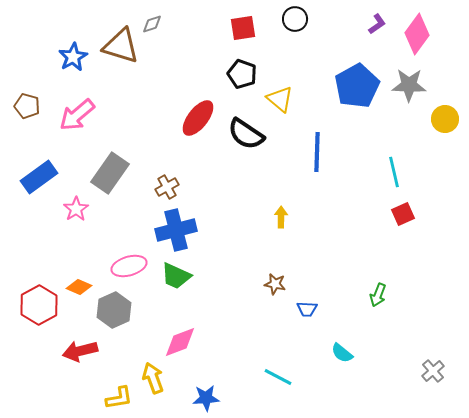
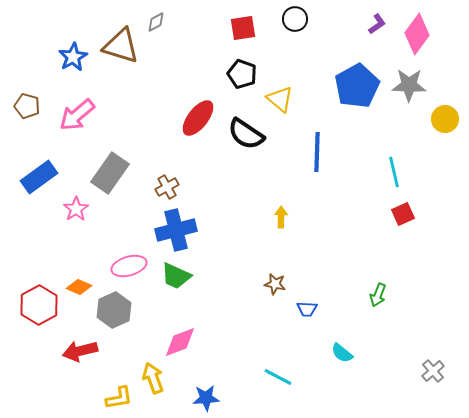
gray diamond at (152, 24): moved 4 px right, 2 px up; rotated 10 degrees counterclockwise
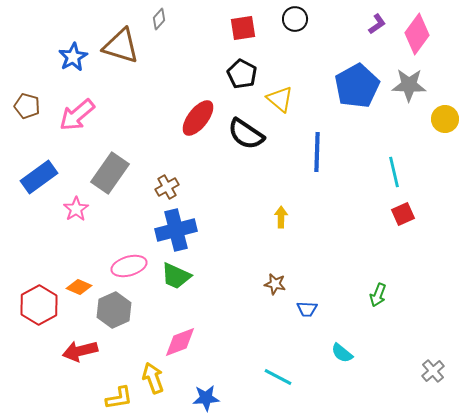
gray diamond at (156, 22): moved 3 px right, 3 px up; rotated 20 degrees counterclockwise
black pentagon at (242, 74): rotated 8 degrees clockwise
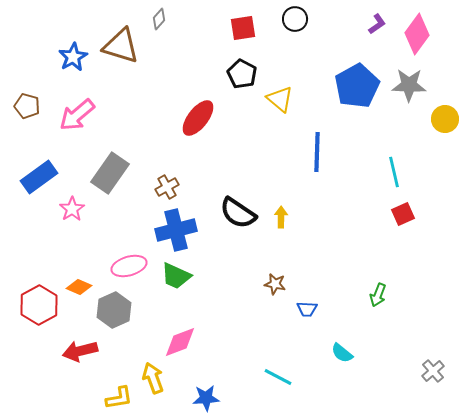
black semicircle at (246, 134): moved 8 px left, 79 px down
pink star at (76, 209): moved 4 px left
